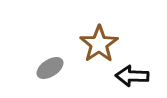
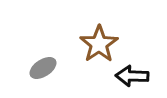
gray ellipse: moved 7 px left
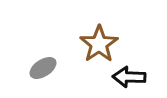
black arrow: moved 3 px left, 1 px down
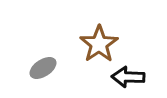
black arrow: moved 1 px left
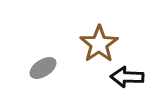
black arrow: moved 1 px left
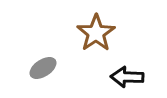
brown star: moved 3 px left, 11 px up
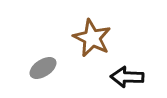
brown star: moved 4 px left, 5 px down; rotated 12 degrees counterclockwise
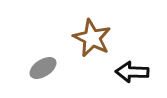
black arrow: moved 5 px right, 5 px up
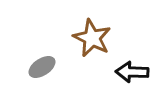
gray ellipse: moved 1 px left, 1 px up
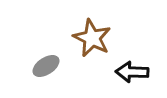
gray ellipse: moved 4 px right, 1 px up
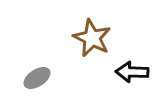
gray ellipse: moved 9 px left, 12 px down
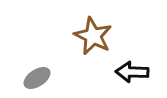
brown star: moved 1 px right, 2 px up
